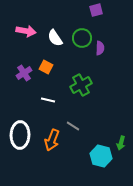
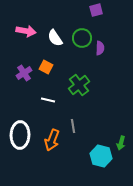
green cross: moved 2 px left; rotated 10 degrees counterclockwise
gray line: rotated 48 degrees clockwise
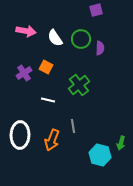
green circle: moved 1 px left, 1 px down
cyan hexagon: moved 1 px left, 1 px up
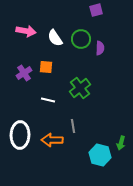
orange square: rotated 24 degrees counterclockwise
green cross: moved 1 px right, 3 px down
orange arrow: rotated 70 degrees clockwise
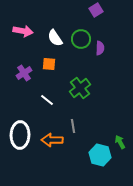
purple square: rotated 16 degrees counterclockwise
pink arrow: moved 3 px left
orange square: moved 3 px right, 3 px up
white line: moved 1 px left; rotated 24 degrees clockwise
green arrow: moved 1 px left, 1 px up; rotated 136 degrees clockwise
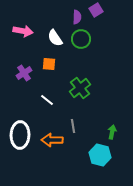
purple semicircle: moved 23 px left, 31 px up
green arrow: moved 8 px left, 10 px up; rotated 40 degrees clockwise
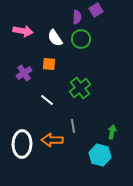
white ellipse: moved 2 px right, 9 px down
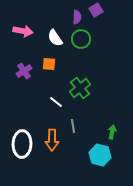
purple cross: moved 2 px up
white line: moved 9 px right, 2 px down
orange arrow: rotated 90 degrees counterclockwise
